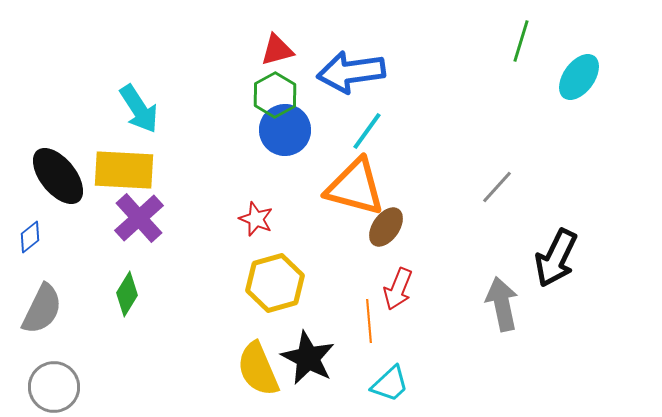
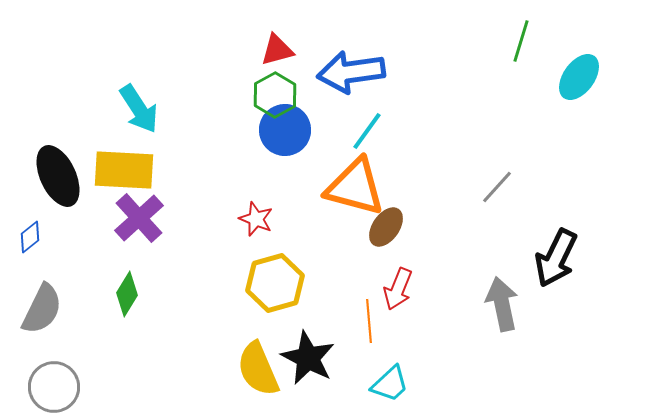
black ellipse: rotated 14 degrees clockwise
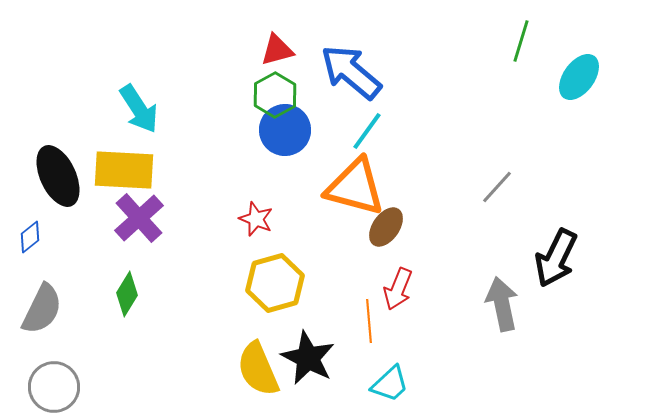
blue arrow: rotated 48 degrees clockwise
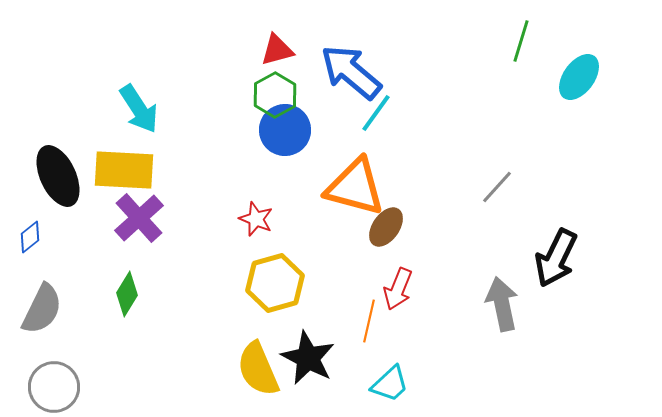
cyan line: moved 9 px right, 18 px up
orange line: rotated 18 degrees clockwise
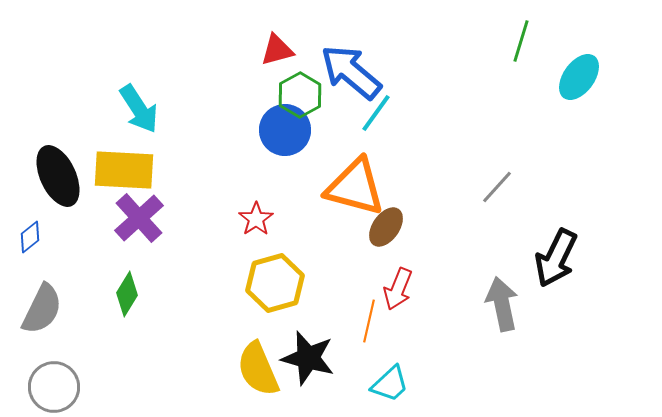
green hexagon: moved 25 px right
red star: rotated 16 degrees clockwise
black star: rotated 12 degrees counterclockwise
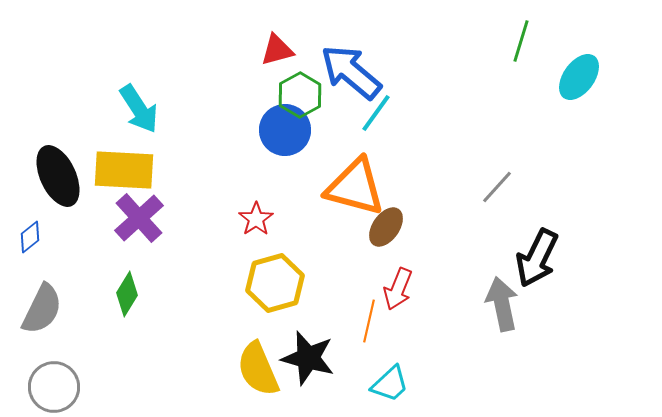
black arrow: moved 19 px left
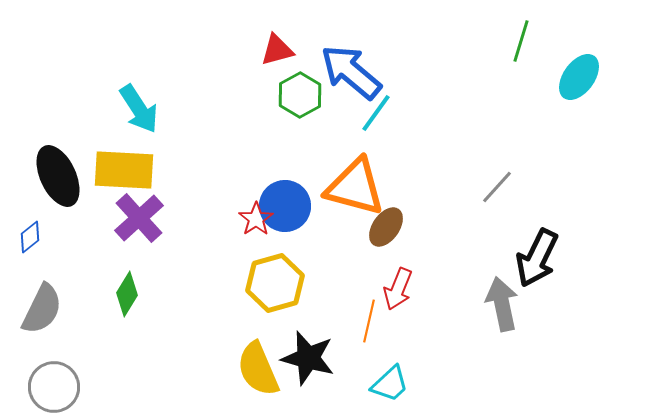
blue circle: moved 76 px down
